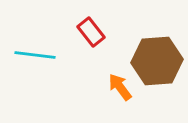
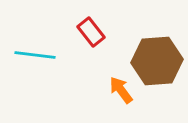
orange arrow: moved 1 px right, 3 px down
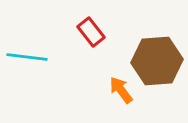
cyan line: moved 8 px left, 2 px down
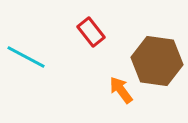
cyan line: moved 1 px left; rotated 21 degrees clockwise
brown hexagon: rotated 12 degrees clockwise
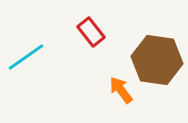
cyan line: rotated 63 degrees counterclockwise
brown hexagon: moved 1 px up
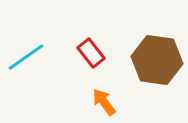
red rectangle: moved 21 px down
orange arrow: moved 17 px left, 12 px down
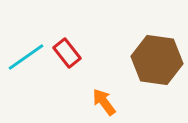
red rectangle: moved 24 px left
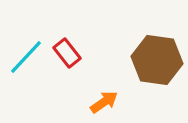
cyan line: rotated 12 degrees counterclockwise
orange arrow: rotated 92 degrees clockwise
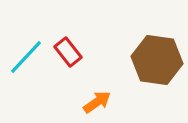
red rectangle: moved 1 px right, 1 px up
orange arrow: moved 7 px left
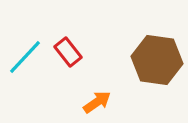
cyan line: moved 1 px left
